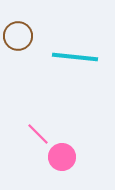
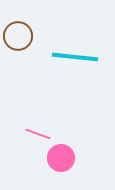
pink line: rotated 25 degrees counterclockwise
pink circle: moved 1 px left, 1 px down
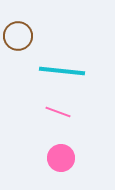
cyan line: moved 13 px left, 14 px down
pink line: moved 20 px right, 22 px up
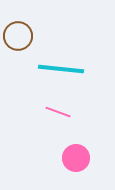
cyan line: moved 1 px left, 2 px up
pink circle: moved 15 px right
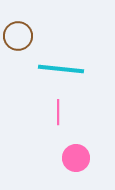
pink line: rotated 70 degrees clockwise
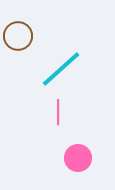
cyan line: rotated 48 degrees counterclockwise
pink circle: moved 2 px right
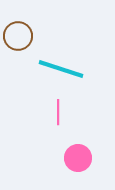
cyan line: rotated 60 degrees clockwise
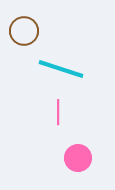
brown circle: moved 6 px right, 5 px up
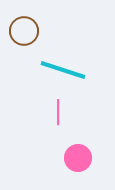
cyan line: moved 2 px right, 1 px down
